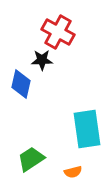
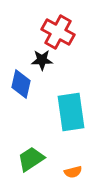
cyan rectangle: moved 16 px left, 17 px up
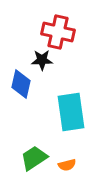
red cross: rotated 16 degrees counterclockwise
green trapezoid: moved 3 px right, 1 px up
orange semicircle: moved 6 px left, 7 px up
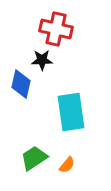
red cross: moved 2 px left, 3 px up
orange semicircle: rotated 36 degrees counterclockwise
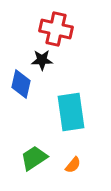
orange semicircle: moved 6 px right
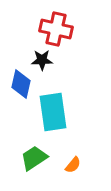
cyan rectangle: moved 18 px left
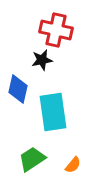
red cross: moved 1 px down
black star: rotated 10 degrees counterclockwise
blue diamond: moved 3 px left, 5 px down
green trapezoid: moved 2 px left, 1 px down
